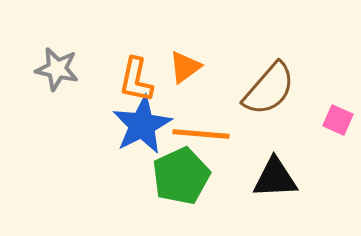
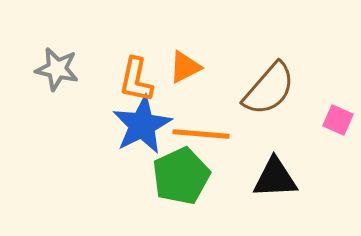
orange triangle: rotated 9 degrees clockwise
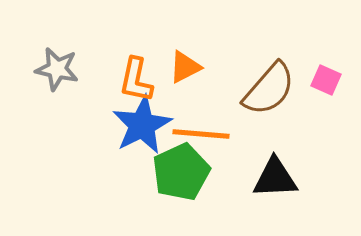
pink square: moved 12 px left, 40 px up
green pentagon: moved 4 px up
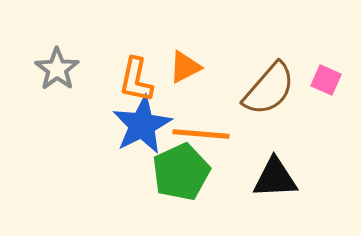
gray star: rotated 24 degrees clockwise
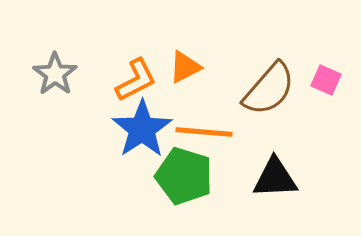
gray star: moved 2 px left, 5 px down
orange L-shape: rotated 129 degrees counterclockwise
blue star: moved 4 px down; rotated 6 degrees counterclockwise
orange line: moved 3 px right, 2 px up
green pentagon: moved 3 px right, 4 px down; rotated 30 degrees counterclockwise
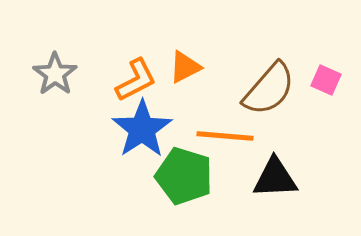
orange line: moved 21 px right, 4 px down
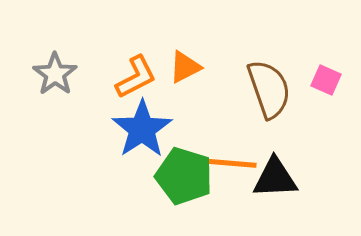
orange L-shape: moved 3 px up
brown semicircle: rotated 60 degrees counterclockwise
orange line: moved 3 px right, 27 px down
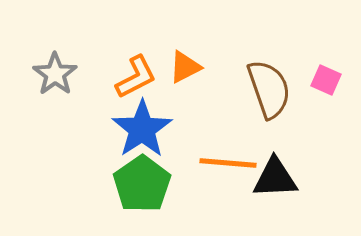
green pentagon: moved 42 px left, 8 px down; rotated 20 degrees clockwise
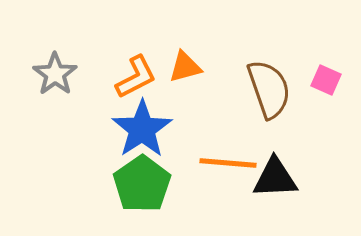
orange triangle: rotated 12 degrees clockwise
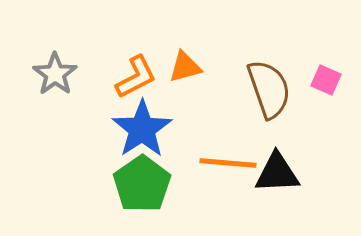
black triangle: moved 2 px right, 5 px up
